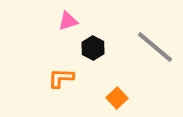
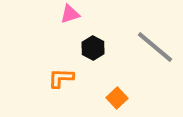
pink triangle: moved 2 px right, 7 px up
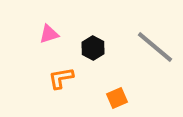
pink triangle: moved 21 px left, 20 px down
orange L-shape: rotated 12 degrees counterclockwise
orange square: rotated 20 degrees clockwise
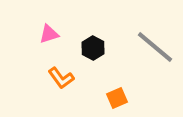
orange L-shape: rotated 116 degrees counterclockwise
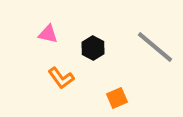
pink triangle: moved 1 px left; rotated 30 degrees clockwise
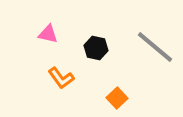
black hexagon: moved 3 px right; rotated 15 degrees counterclockwise
orange square: rotated 20 degrees counterclockwise
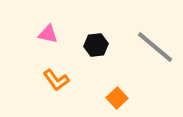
black hexagon: moved 3 px up; rotated 20 degrees counterclockwise
orange L-shape: moved 5 px left, 2 px down
